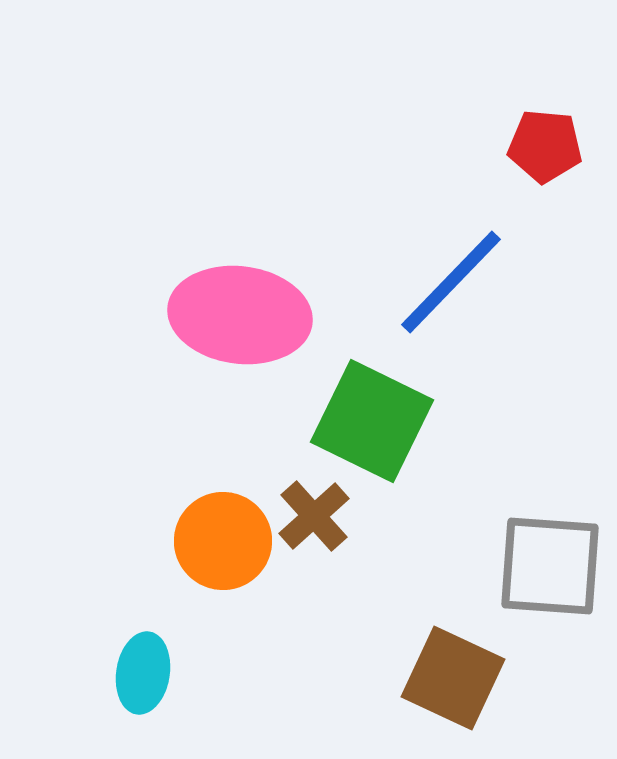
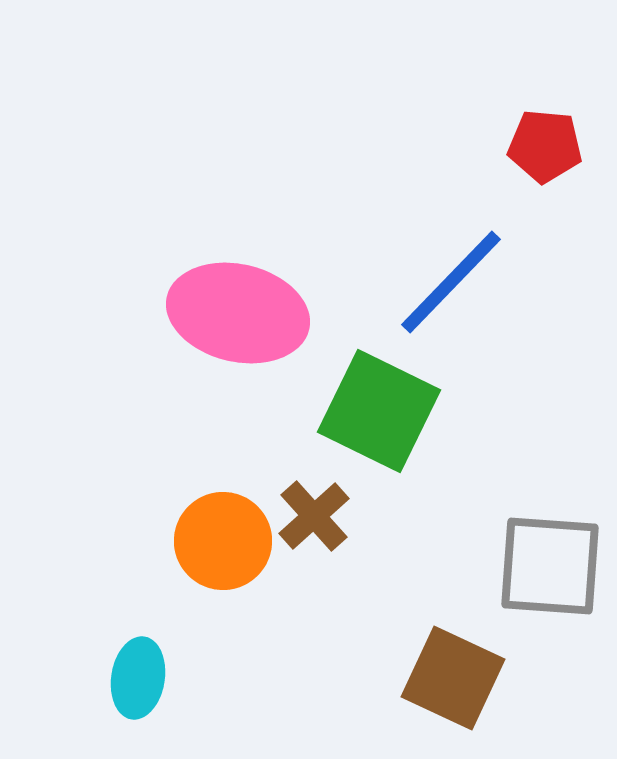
pink ellipse: moved 2 px left, 2 px up; rotated 6 degrees clockwise
green square: moved 7 px right, 10 px up
cyan ellipse: moved 5 px left, 5 px down
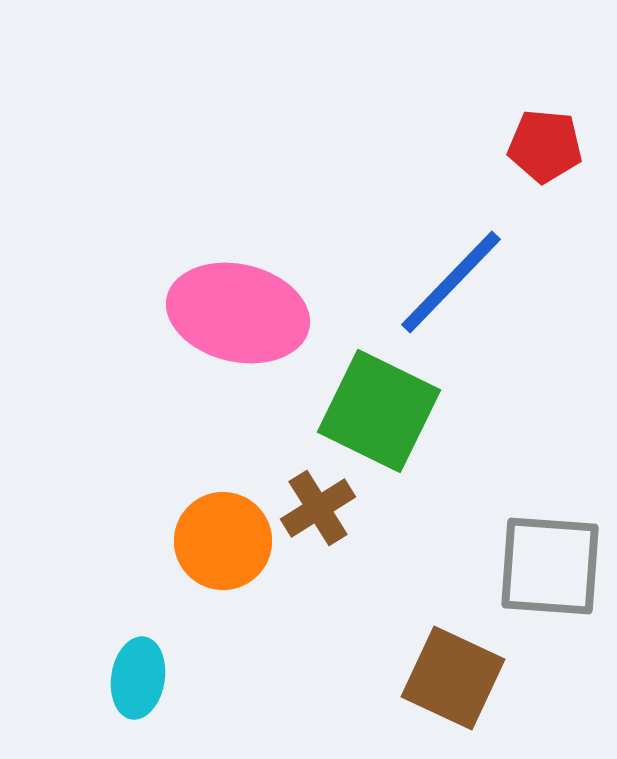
brown cross: moved 4 px right, 8 px up; rotated 10 degrees clockwise
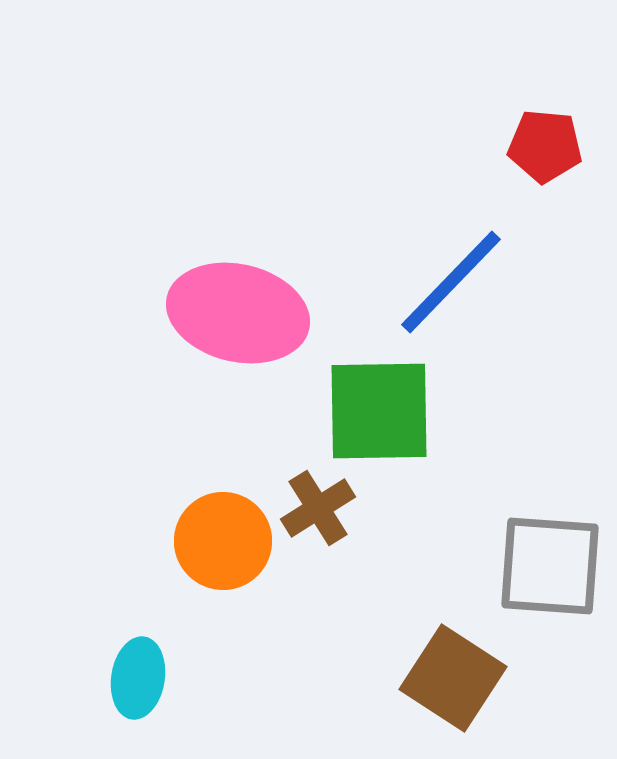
green square: rotated 27 degrees counterclockwise
brown square: rotated 8 degrees clockwise
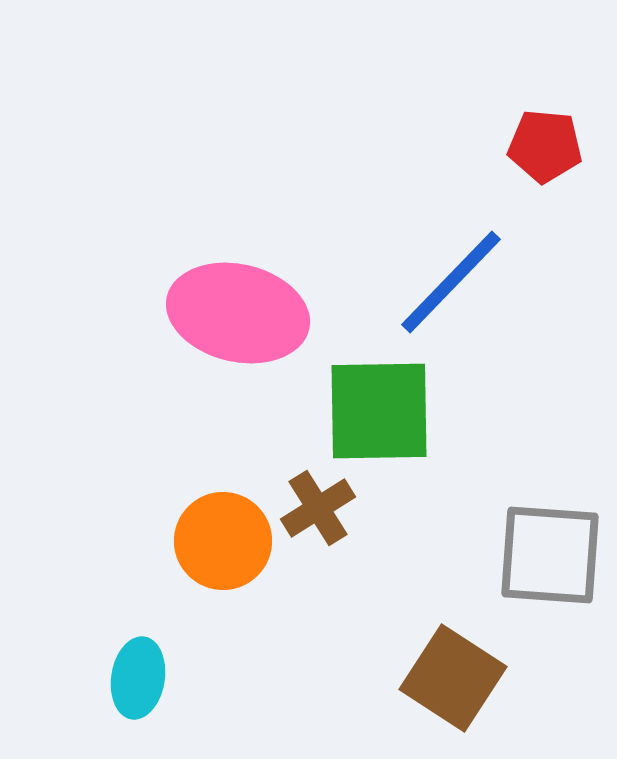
gray square: moved 11 px up
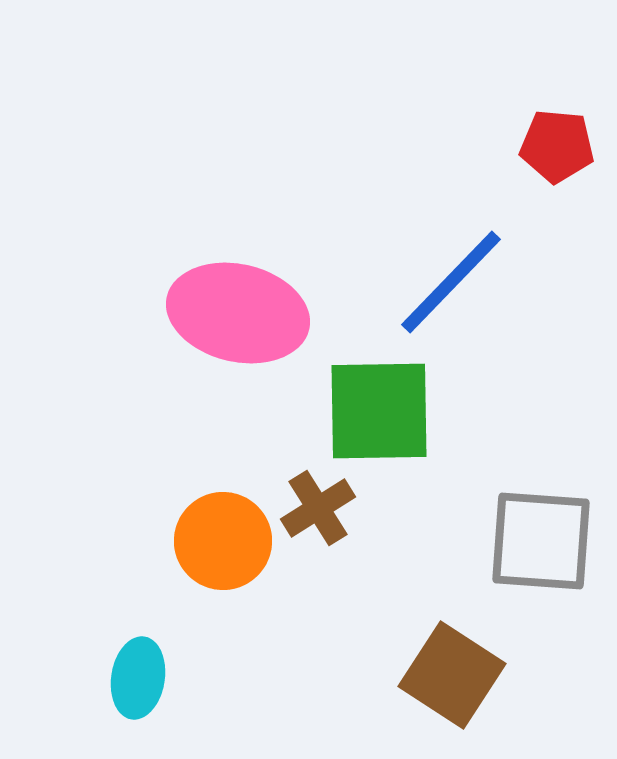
red pentagon: moved 12 px right
gray square: moved 9 px left, 14 px up
brown square: moved 1 px left, 3 px up
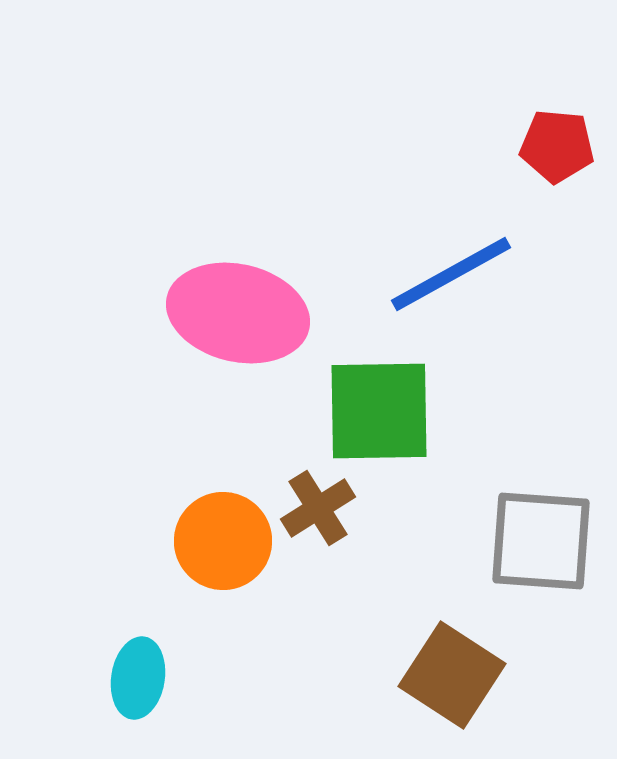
blue line: moved 8 px up; rotated 17 degrees clockwise
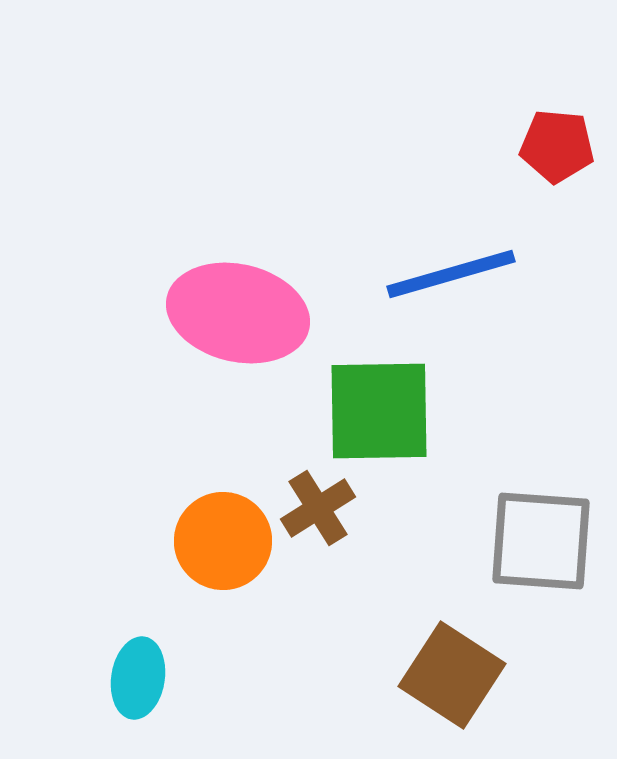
blue line: rotated 13 degrees clockwise
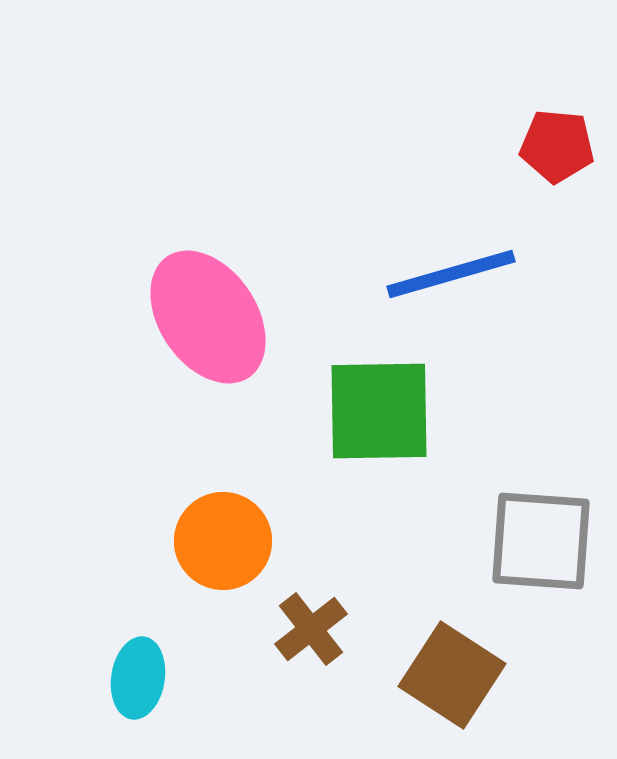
pink ellipse: moved 30 px left, 4 px down; rotated 43 degrees clockwise
brown cross: moved 7 px left, 121 px down; rotated 6 degrees counterclockwise
